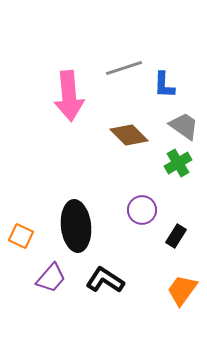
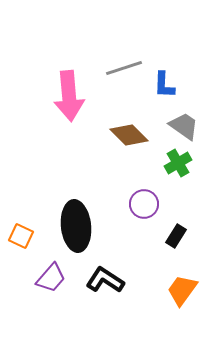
purple circle: moved 2 px right, 6 px up
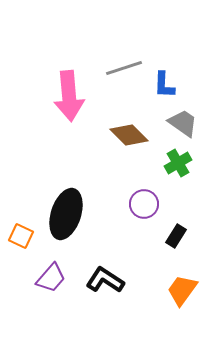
gray trapezoid: moved 1 px left, 3 px up
black ellipse: moved 10 px left, 12 px up; rotated 24 degrees clockwise
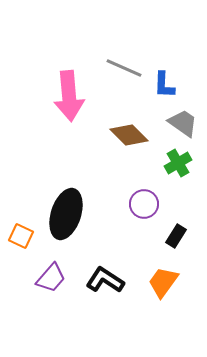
gray line: rotated 42 degrees clockwise
orange trapezoid: moved 19 px left, 8 px up
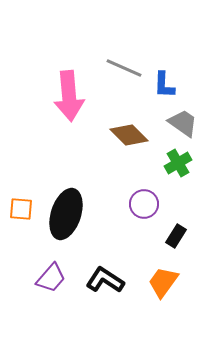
orange square: moved 27 px up; rotated 20 degrees counterclockwise
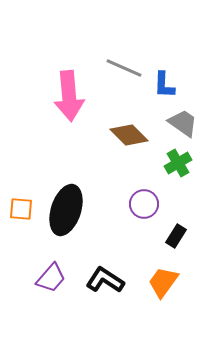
black ellipse: moved 4 px up
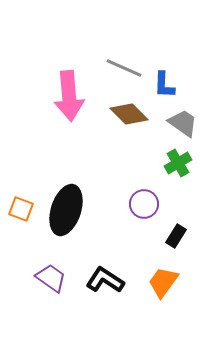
brown diamond: moved 21 px up
orange square: rotated 15 degrees clockwise
purple trapezoid: rotated 96 degrees counterclockwise
